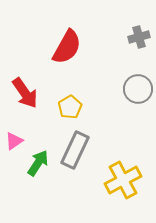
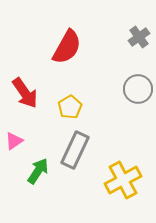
gray cross: rotated 20 degrees counterclockwise
green arrow: moved 8 px down
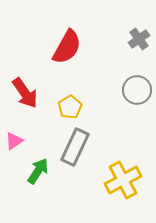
gray cross: moved 2 px down
gray circle: moved 1 px left, 1 px down
gray rectangle: moved 3 px up
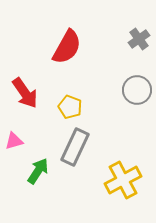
yellow pentagon: rotated 20 degrees counterclockwise
pink triangle: rotated 18 degrees clockwise
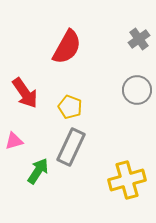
gray rectangle: moved 4 px left
yellow cross: moved 4 px right; rotated 12 degrees clockwise
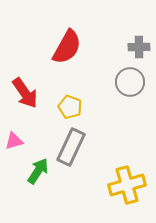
gray cross: moved 8 px down; rotated 35 degrees clockwise
gray circle: moved 7 px left, 8 px up
yellow cross: moved 5 px down
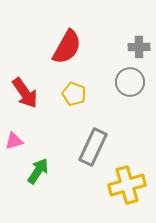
yellow pentagon: moved 4 px right, 13 px up
gray rectangle: moved 22 px right
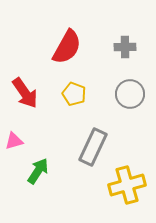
gray cross: moved 14 px left
gray circle: moved 12 px down
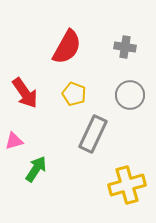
gray cross: rotated 10 degrees clockwise
gray circle: moved 1 px down
gray rectangle: moved 13 px up
green arrow: moved 2 px left, 2 px up
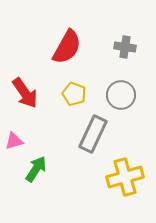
gray circle: moved 9 px left
yellow cross: moved 2 px left, 8 px up
